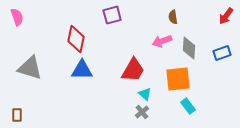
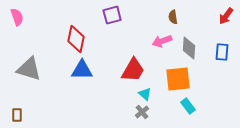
blue rectangle: moved 1 px up; rotated 66 degrees counterclockwise
gray triangle: moved 1 px left, 1 px down
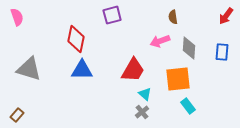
pink arrow: moved 2 px left
brown rectangle: rotated 40 degrees clockwise
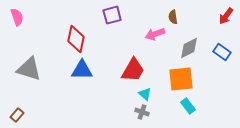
pink arrow: moved 5 px left, 7 px up
gray diamond: rotated 60 degrees clockwise
blue rectangle: rotated 60 degrees counterclockwise
orange square: moved 3 px right
gray cross: rotated 32 degrees counterclockwise
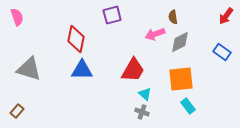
gray diamond: moved 9 px left, 6 px up
brown rectangle: moved 4 px up
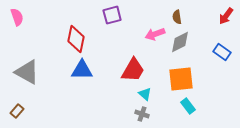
brown semicircle: moved 4 px right
gray triangle: moved 2 px left, 3 px down; rotated 12 degrees clockwise
gray cross: moved 2 px down
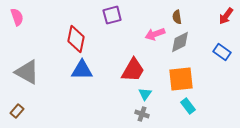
cyan triangle: rotated 24 degrees clockwise
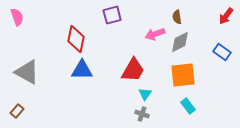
orange square: moved 2 px right, 4 px up
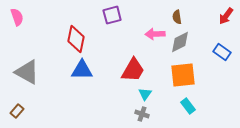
pink arrow: rotated 18 degrees clockwise
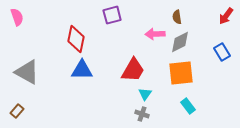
blue rectangle: rotated 24 degrees clockwise
orange square: moved 2 px left, 2 px up
